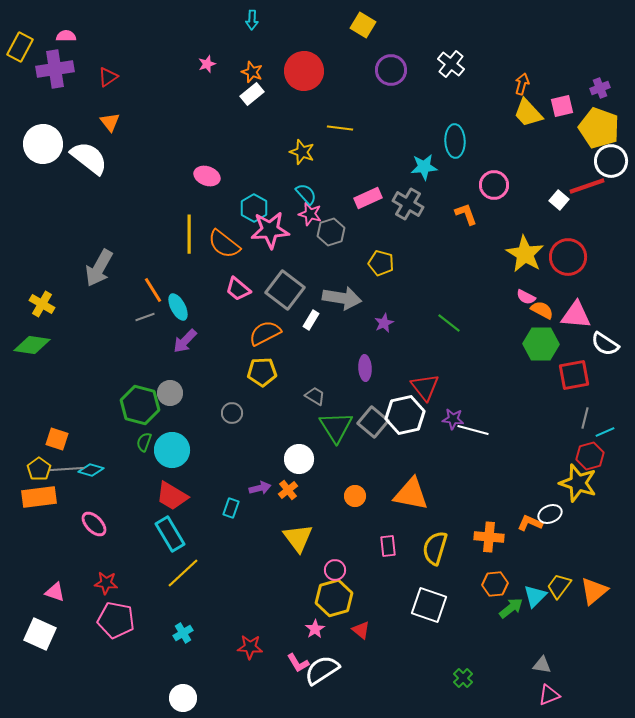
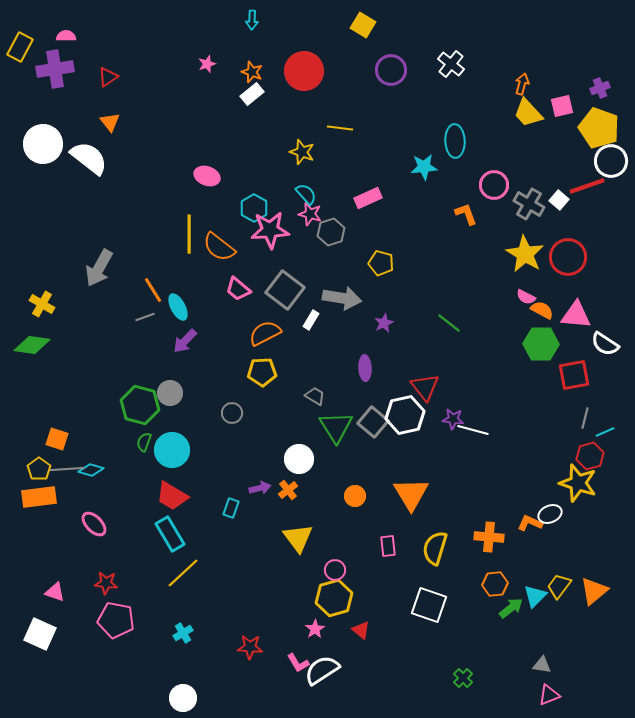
gray cross at (408, 204): moved 121 px right
orange semicircle at (224, 244): moved 5 px left, 3 px down
orange triangle at (411, 494): rotated 48 degrees clockwise
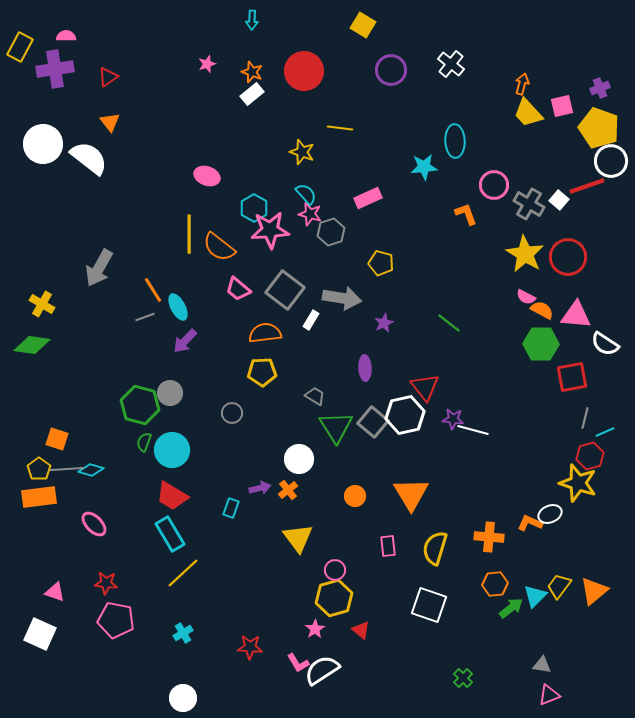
orange semicircle at (265, 333): rotated 20 degrees clockwise
red square at (574, 375): moved 2 px left, 2 px down
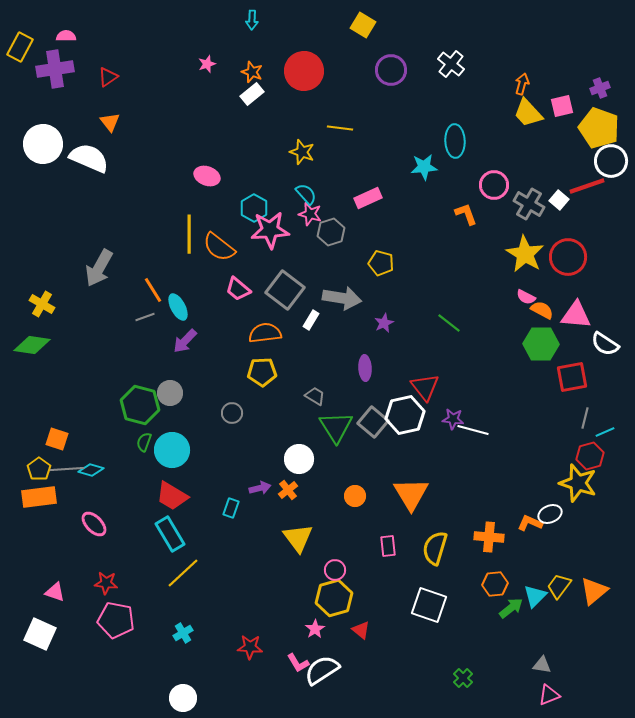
white semicircle at (89, 158): rotated 15 degrees counterclockwise
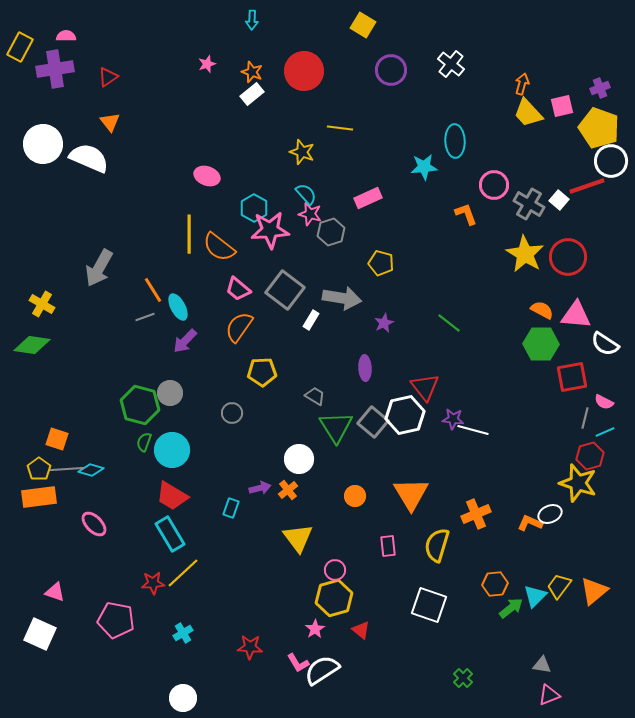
pink semicircle at (526, 297): moved 78 px right, 105 px down
orange semicircle at (265, 333): moved 26 px left, 6 px up; rotated 48 degrees counterclockwise
orange cross at (489, 537): moved 13 px left, 23 px up; rotated 28 degrees counterclockwise
yellow semicircle at (435, 548): moved 2 px right, 3 px up
red star at (106, 583): moved 47 px right; rotated 10 degrees counterclockwise
